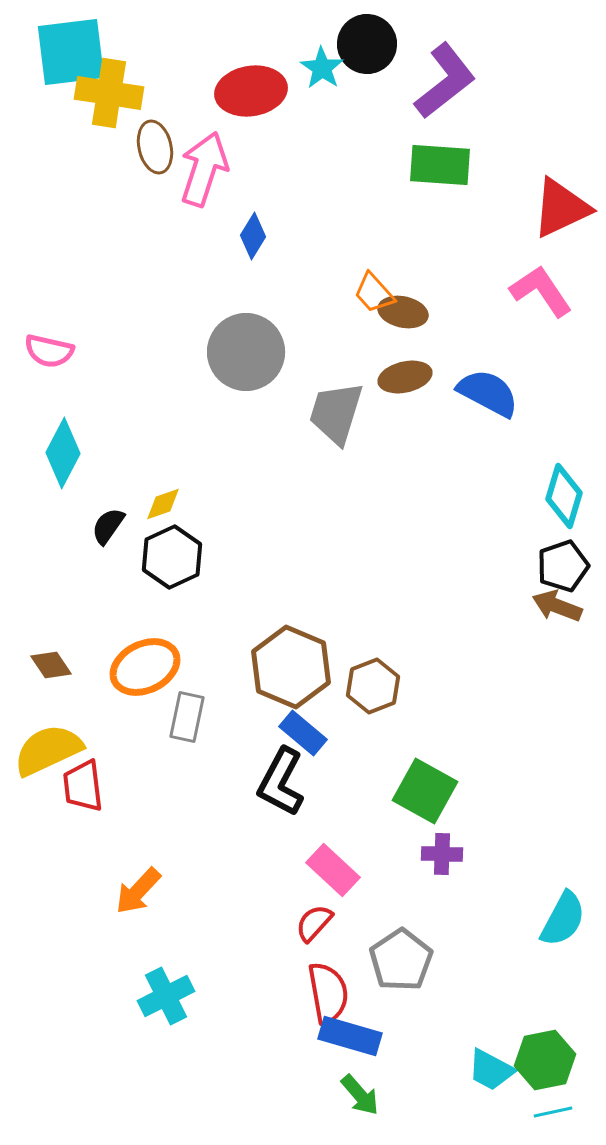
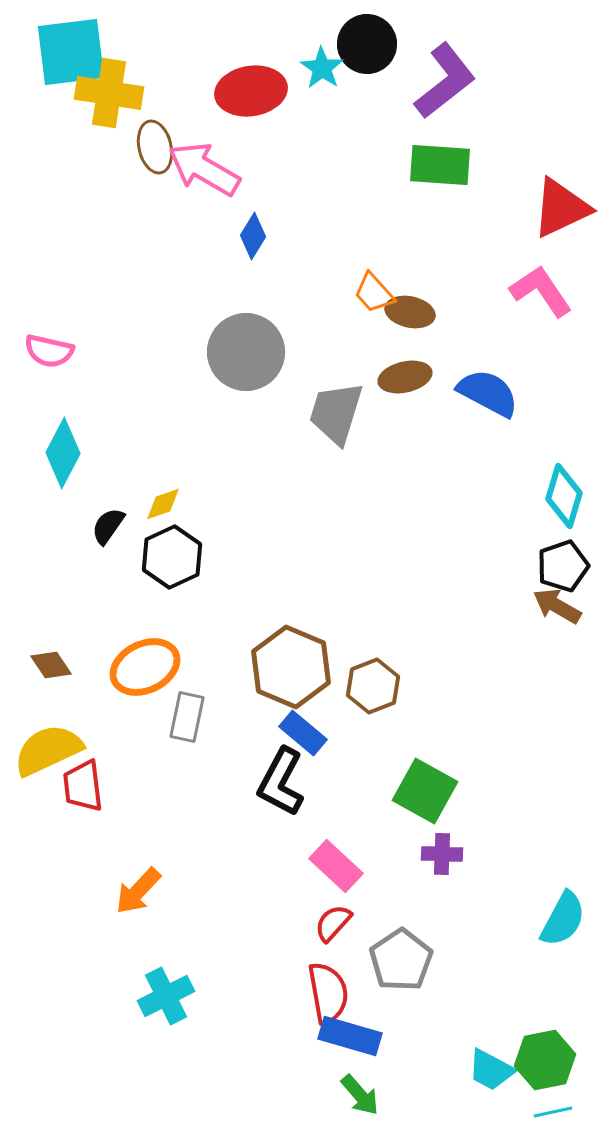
pink arrow at (204, 169): rotated 78 degrees counterclockwise
brown ellipse at (403, 312): moved 7 px right
brown arrow at (557, 606): rotated 9 degrees clockwise
pink rectangle at (333, 870): moved 3 px right, 4 px up
red semicircle at (314, 923): moved 19 px right
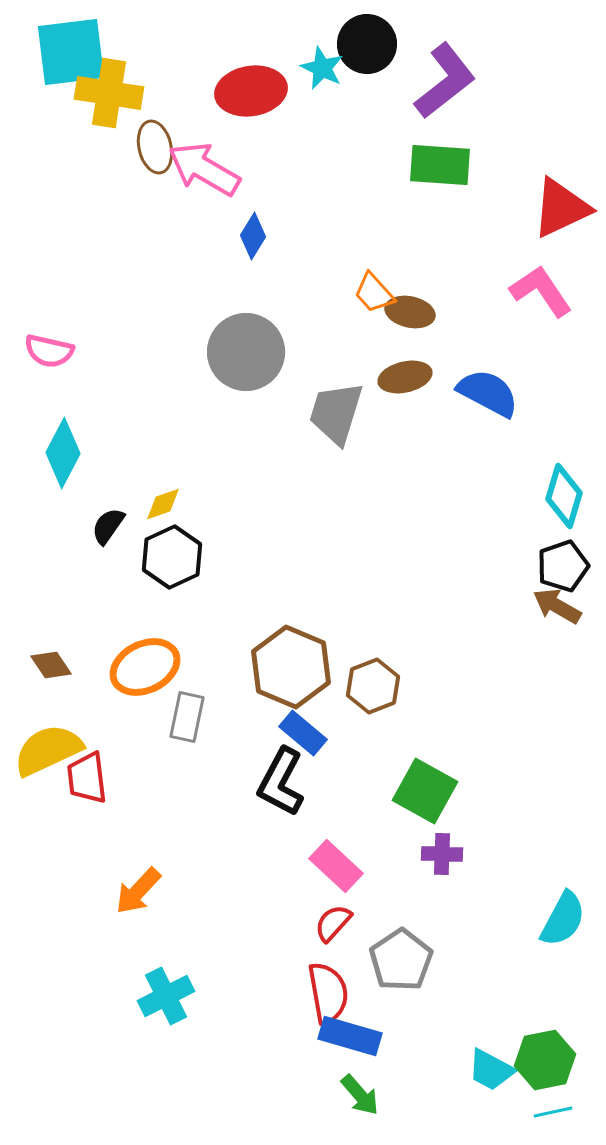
cyan star at (322, 68): rotated 9 degrees counterclockwise
red trapezoid at (83, 786): moved 4 px right, 8 px up
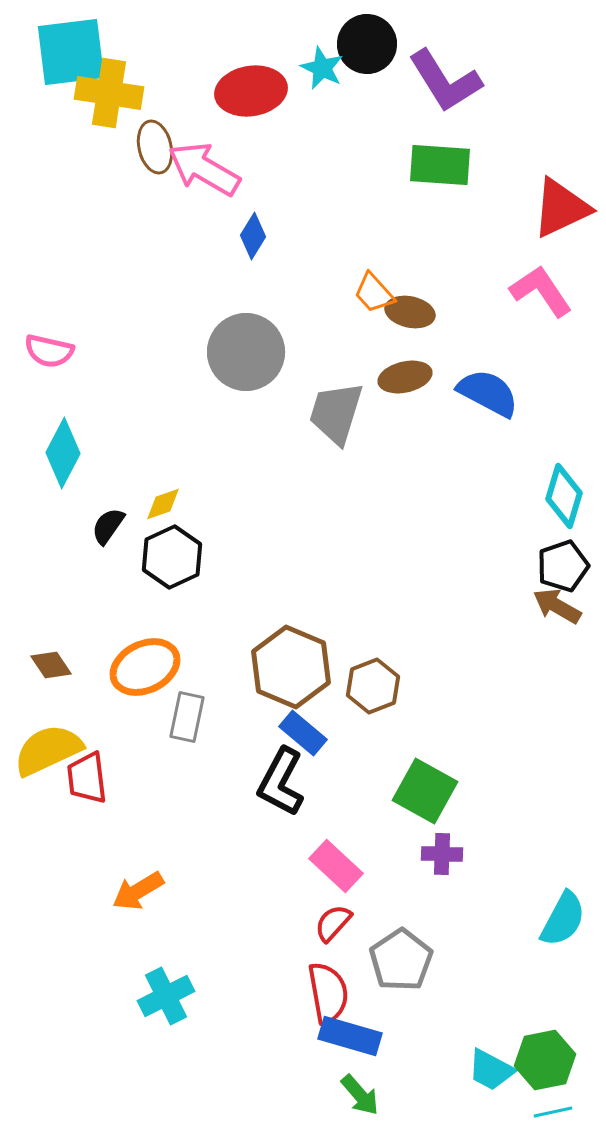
purple L-shape at (445, 81): rotated 96 degrees clockwise
orange arrow at (138, 891): rotated 16 degrees clockwise
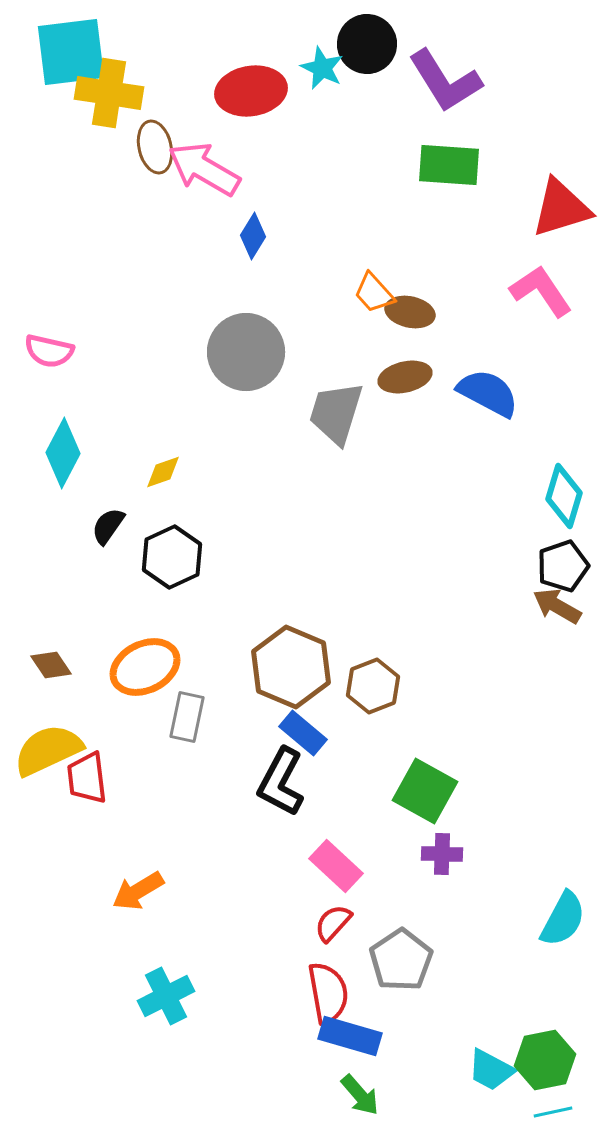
green rectangle at (440, 165): moved 9 px right
red triangle at (561, 208): rotated 8 degrees clockwise
yellow diamond at (163, 504): moved 32 px up
